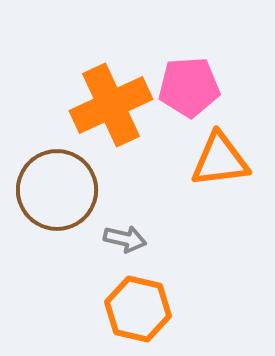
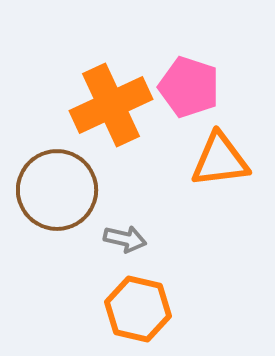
pink pentagon: rotated 22 degrees clockwise
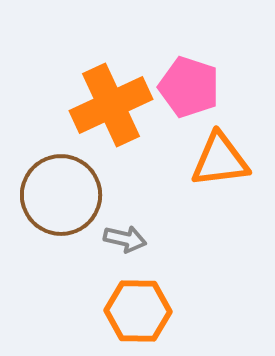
brown circle: moved 4 px right, 5 px down
orange hexagon: moved 2 px down; rotated 12 degrees counterclockwise
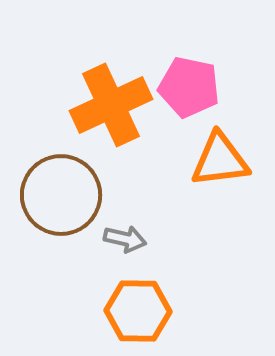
pink pentagon: rotated 6 degrees counterclockwise
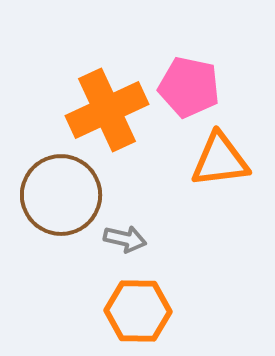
orange cross: moved 4 px left, 5 px down
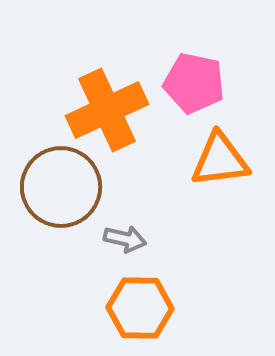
pink pentagon: moved 5 px right, 4 px up
brown circle: moved 8 px up
orange hexagon: moved 2 px right, 3 px up
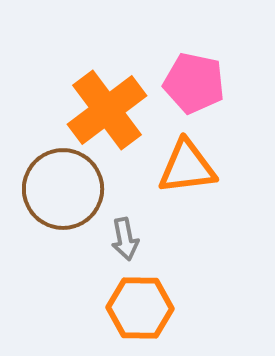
orange cross: rotated 12 degrees counterclockwise
orange triangle: moved 33 px left, 7 px down
brown circle: moved 2 px right, 2 px down
gray arrow: rotated 66 degrees clockwise
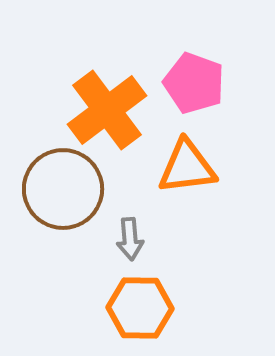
pink pentagon: rotated 8 degrees clockwise
gray arrow: moved 5 px right; rotated 6 degrees clockwise
